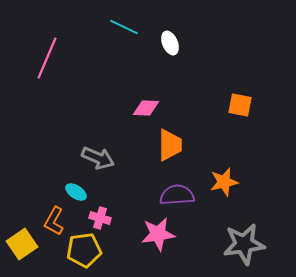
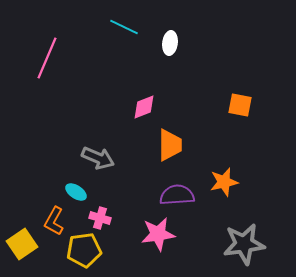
white ellipse: rotated 30 degrees clockwise
pink diamond: moved 2 px left, 1 px up; rotated 24 degrees counterclockwise
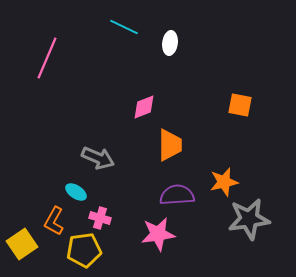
gray star: moved 5 px right, 25 px up
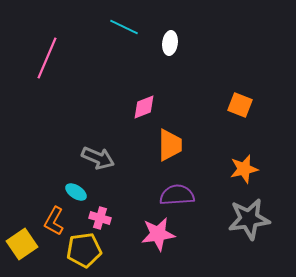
orange square: rotated 10 degrees clockwise
orange star: moved 20 px right, 13 px up
